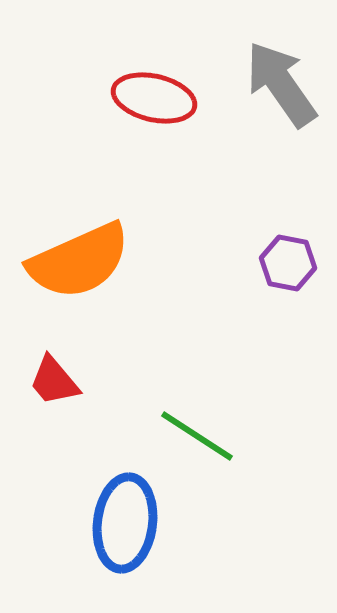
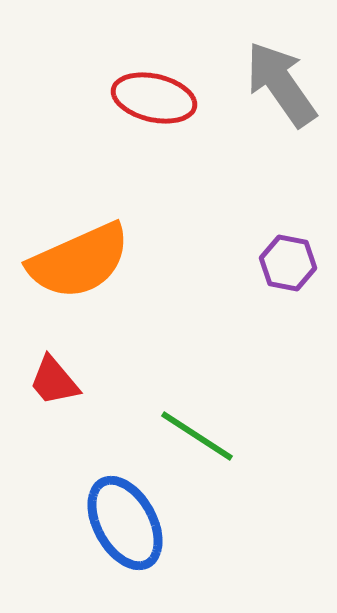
blue ellipse: rotated 36 degrees counterclockwise
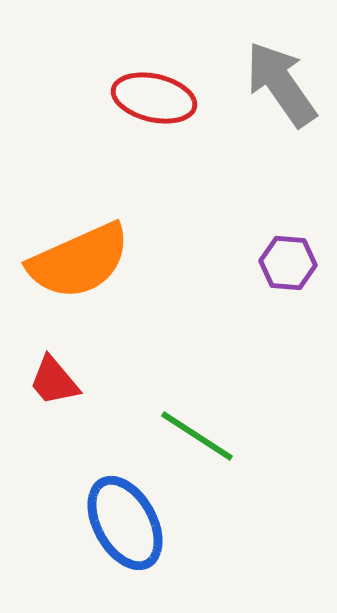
purple hexagon: rotated 6 degrees counterclockwise
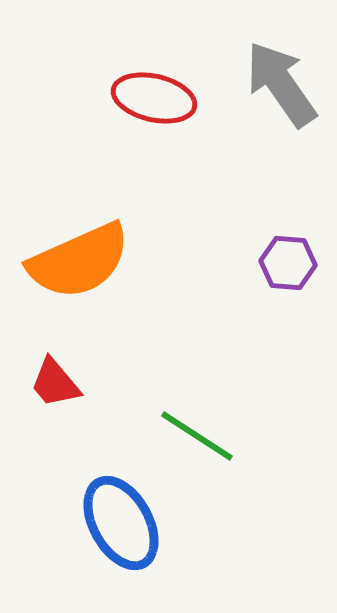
red trapezoid: moved 1 px right, 2 px down
blue ellipse: moved 4 px left
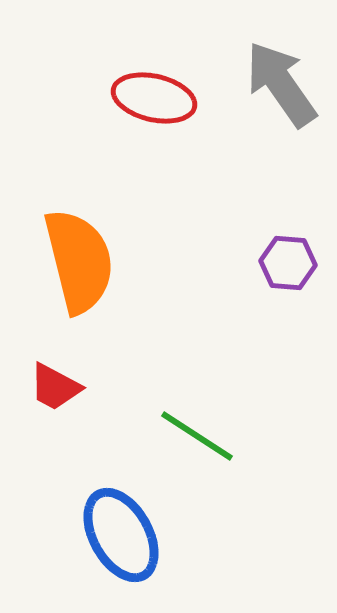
orange semicircle: rotated 80 degrees counterclockwise
red trapezoid: moved 4 px down; rotated 22 degrees counterclockwise
blue ellipse: moved 12 px down
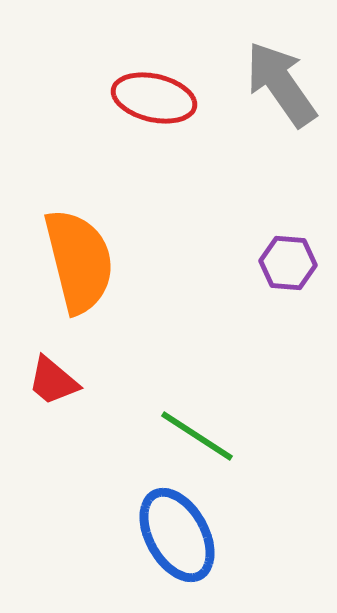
red trapezoid: moved 2 px left, 6 px up; rotated 12 degrees clockwise
blue ellipse: moved 56 px right
